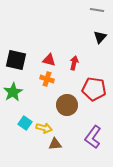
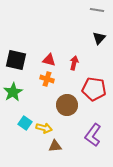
black triangle: moved 1 px left, 1 px down
purple L-shape: moved 2 px up
brown triangle: moved 2 px down
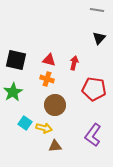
brown circle: moved 12 px left
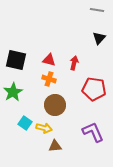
orange cross: moved 2 px right
purple L-shape: moved 3 px up; rotated 120 degrees clockwise
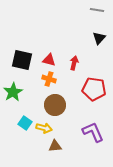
black square: moved 6 px right
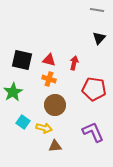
cyan square: moved 2 px left, 1 px up
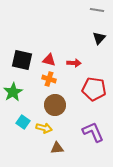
red arrow: rotated 80 degrees clockwise
brown triangle: moved 2 px right, 2 px down
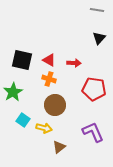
red triangle: rotated 16 degrees clockwise
cyan square: moved 2 px up
brown triangle: moved 2 px right, 1 px up; rotated 32 degrees counterclockwise
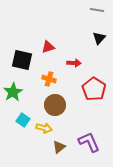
red triangle: moved 1 px left, 13 px up; rotated 48 degrees counterclockwise
red pentagon: rotated 25 degrees clockwise
purple L-shape: moved 4 px left, 10 px down
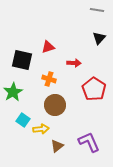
yellow arrow: moved 3 px left, 1 px down; rotated 21 degrees counterclockwise
brown triangle: moved 2 px left, 1 px up
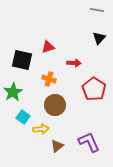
cyan square: moved 3 px up
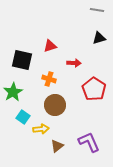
black triangle: rotated 32 degrees clockwise
red triangle: moved 2 px right, 1 px up
